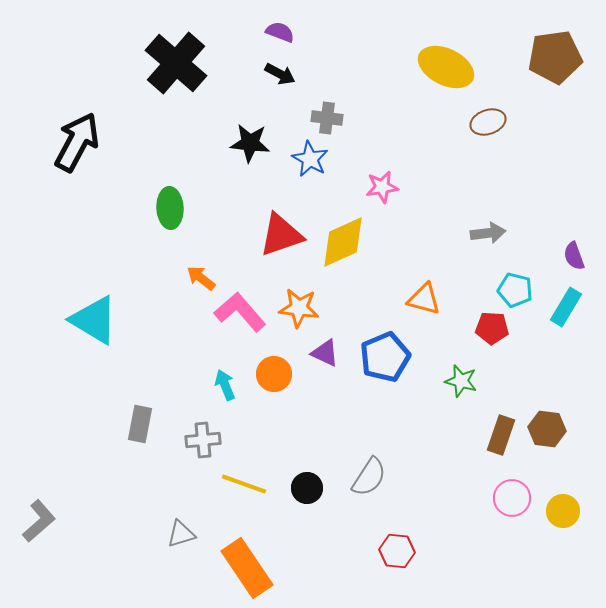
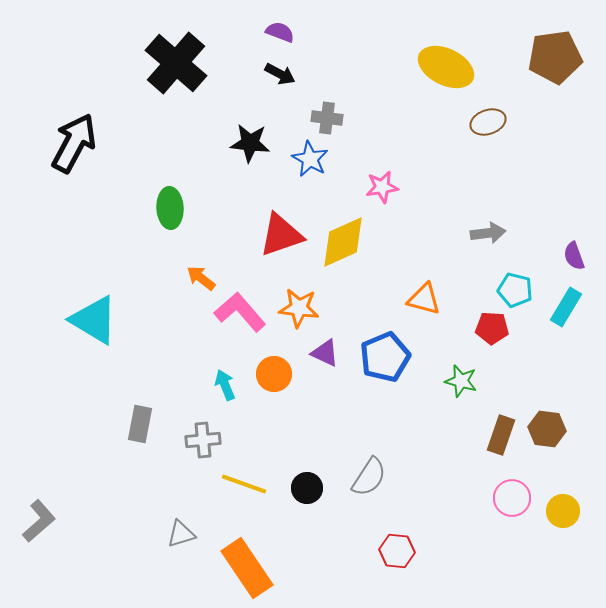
black arrow at (77, 142): moved 3 px left, 1 px down
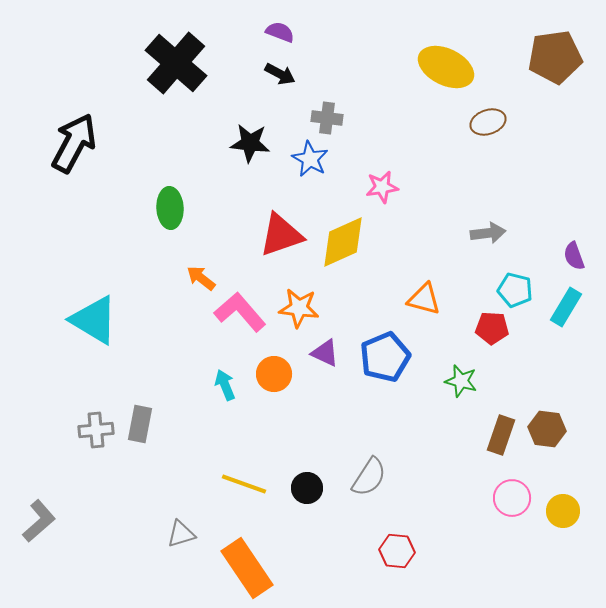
gray cross at (203, 440): moved 107 px left, 10 px up
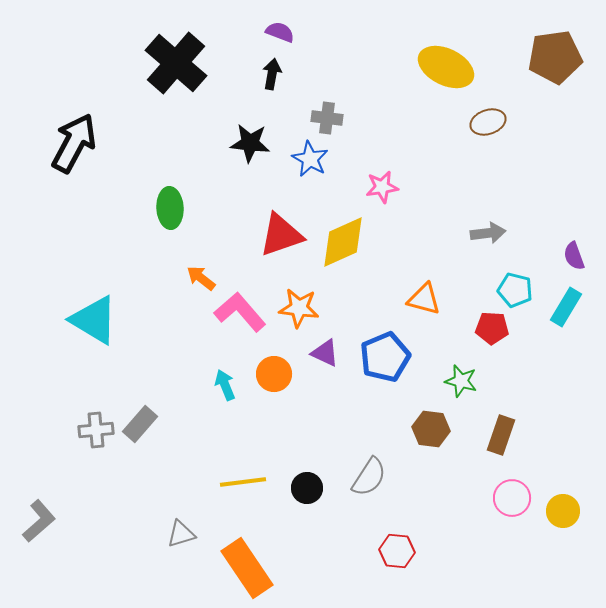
black arrow at (280, 74): moved 8 px left; rotated 108 degrees counterclockwise
gray rectangle at (140, 424): rotated 30 degrees clockwise
brown hexagon at (547, 429): moved 116 px left
yellow line at (244, 484): moved 1 px left, 2 px up; rotated 27 degrees counterclockwise
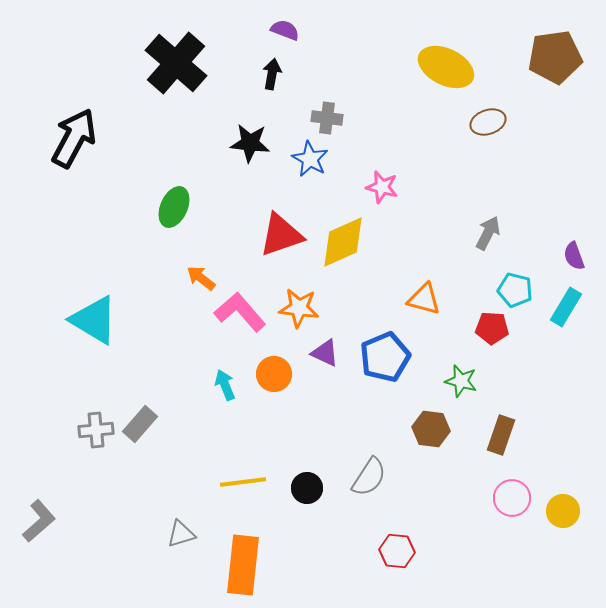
purple semicircle at (280, 32): moved 5 px right, 2 px up
black arrow at (74, 143): moved 5 px up
pink star at (382, 187): rotated 24 degrees clockwise
green ellipse at (170, 208): moved 4 px right, 1 px up; rotated 27 degrees clockwise
gray arrow at (488, 233): rotated 56 degrees counterclockwise
orange rectangle at (247, 568): moved 4 px left, 3 px up; rotated 40 degrees clockwise
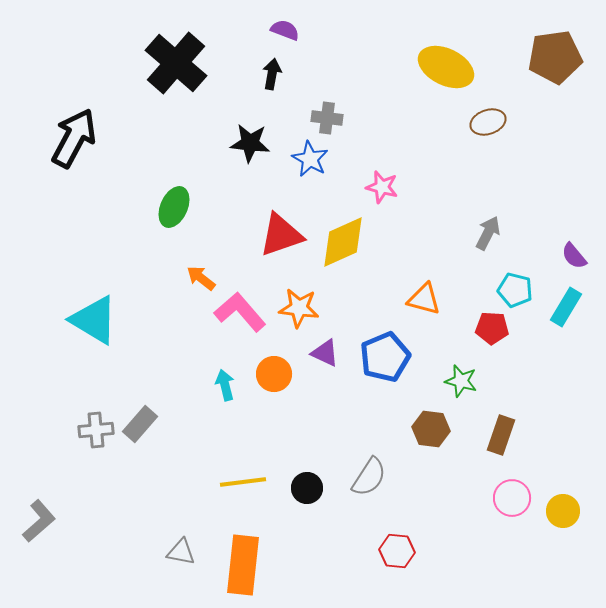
purple semicircle at (574, 256): rotated 20 degrees counterclockwise
cyan arrow at (225, 385): rotated 8 degrees clockwise
gray triangle at (181, 534): moved 18 px down; rotated 28 degrees clockwise
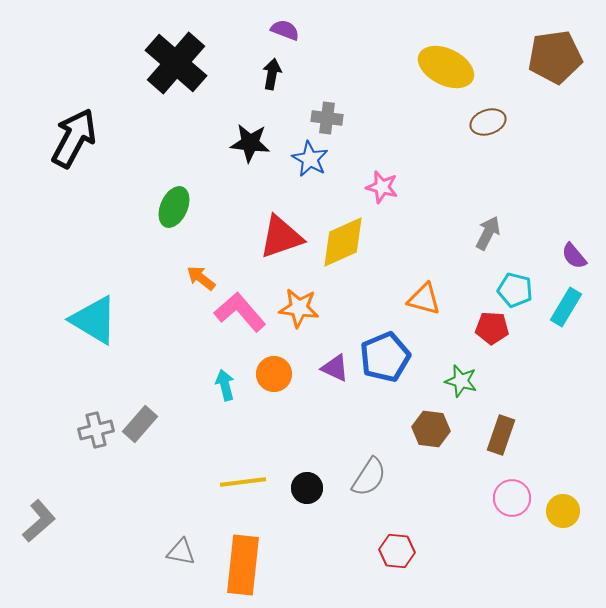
red triangle at (281, 235): moved 2 px down
purple triangle at (325, 353): moved 10 px right, 15 px down
gray cross at (96, 430): rotated 8 degrees counterclockwise
